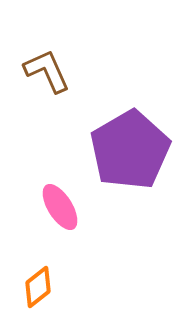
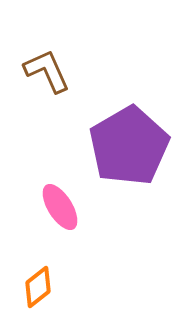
purple pentagon: moved 1 px left, 4 px up
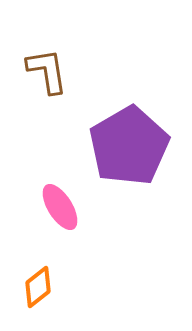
brown L-shape: rotated 15 degrees clockwise
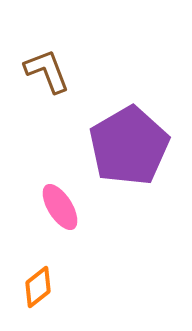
brown L-shape: rotated 12 degrees counterclockwise
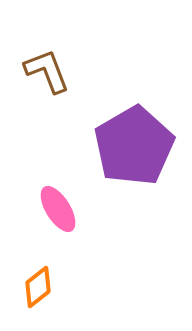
purple pentagon: moved 5 px right
pink ellipse: moved 2 px left, 2 px down
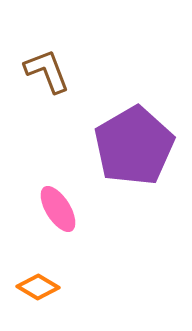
orange diamond: rotated 69 degrees clockwise
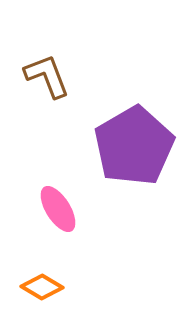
brown L-shape: moved 5 px down
orange diamond: moved 4 px right
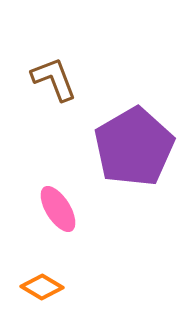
brown L-shape: moved 7 px right, 3 px down
purple pentagon: moved 1 px down
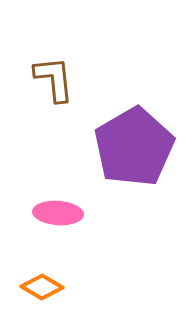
brown L-shape: rotated 15 degrees clockwise
pink ellipse: moved 4 px down; rotated 54 degrees counterclockwise
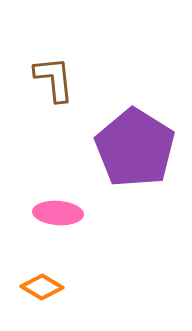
purple pentagon: moved 1 px right, 1 px down; rotated 10 degrees counterclockwise
